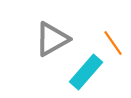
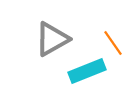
cyan rectangle: moved 1 px right, 1 px up; rotated 27 degrees clockwise
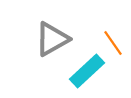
cyan rectangle: rotated 21 degrees counterclockwise
